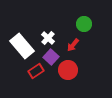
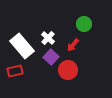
red rectangle: moved 21 px left; rotated 21 degrees clockwise
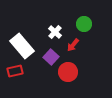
white cross: moved 7 px right, 6 px up
red circle: moved 2 px down
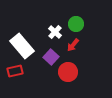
green circle: moved 8 px left
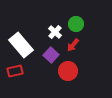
white rectangle: moved 1 px left, 1 px up
purple square: moved 2 px up
red circle: moved 1 px up
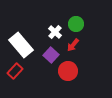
red rectangle: rotated 35 degrees counterclockwise
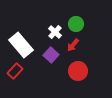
red circle: moved 10 px right
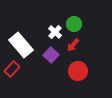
green circle: moved 2 px left
red rectangle: moved 3 px left, 2 px up
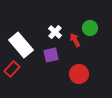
green circle: moved 16 px right, 4 px down
red arrow: moved 2 px right, 5 px up; rotated 112 degrees clockwise
purple square: rotated 35 degrees clockwise
red circle: moved 1 px right, 3 px down
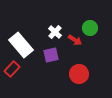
red arrow: rotated 152 degrees clockwise
